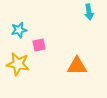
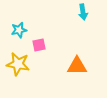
cyan arrow: moved 6 px left
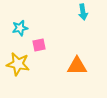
cyan star: moved 1 px right, 2 px up
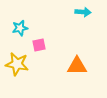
cyan arrow: rotated 77 degrees counterclockwise
yellow star: moved 1 px left
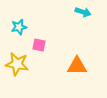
cyan arrow: rotated 14 degrees clockwise
cyan star: moved 1 px left, 1 px up
pink square: rotated 24 degrees clockwise
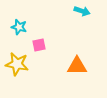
cyan arrow: moved 1 px left, 1 px up
cyan star: rotated 28 degrees clockwise
pink square: rotated 24 degrees counterclockwise
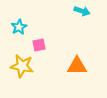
cyan star: rotated 28 degrees clockwise
yellow star: moved 5 px right, 2 px down
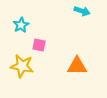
cyan star: moved 2 px right, 2 px up
pink square: rotated 24 degrees clockwise
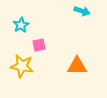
pink square: rotated 24 degrees counterclockwise
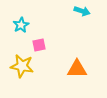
orange triangle: moved 3 px down
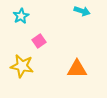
cyan star: moved 9 px up
pink square: moved 4 px up; rotated 24 degrees counterclockwise
